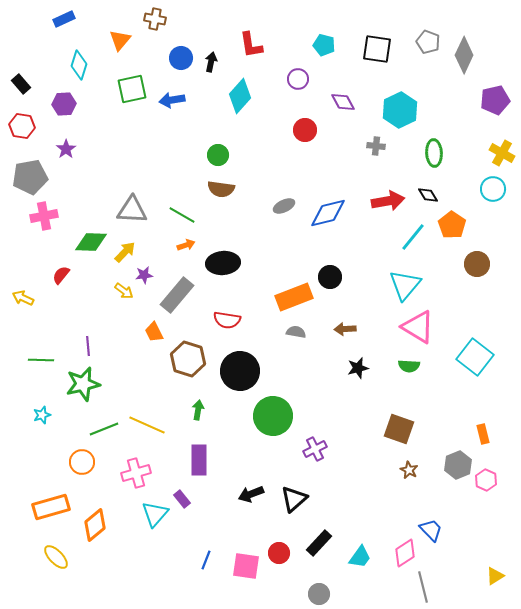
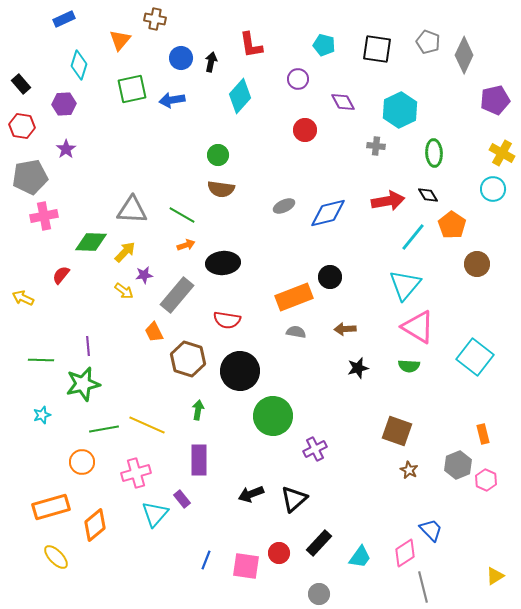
green line at (104, 429): rotated 12 degrees clockwise
brown square at (399, 429): moved 2 px left, 2 px down
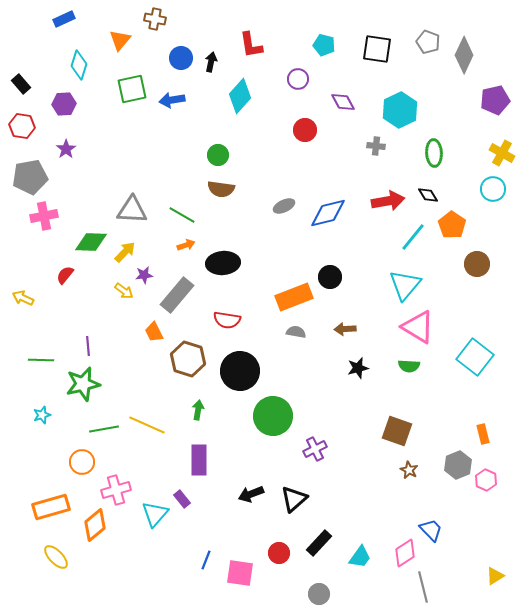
red semicircle at (61, 275): moved 4 px right
pink cross at (136, 473): moved 20 px left, 17 px down
pink square at (246, 566): moved 6 px left, 7 px down
